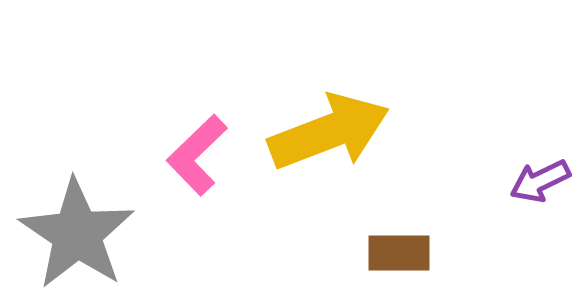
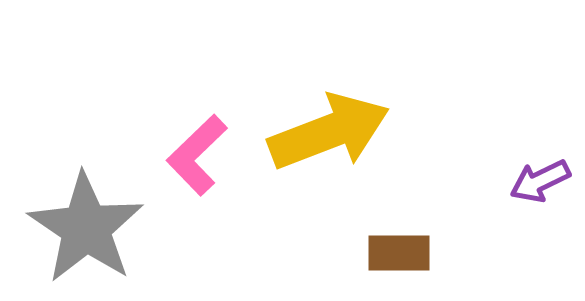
gray star: moved 9 px right, 6 px up
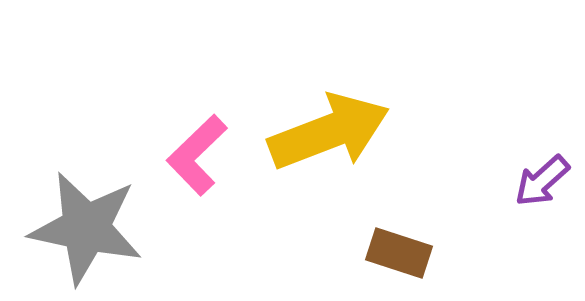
purple arrow: moved 2 px right; rotated 16 degrees counterclockwise
gray star: rotated 22 degrees counterclockwise
brown rectangle: rotated 18 degrees clockwise
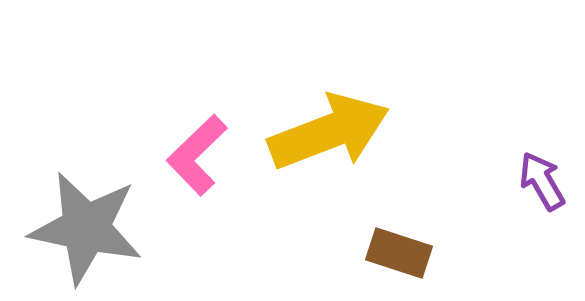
purple arrow: rotated 102 degrees clockwise
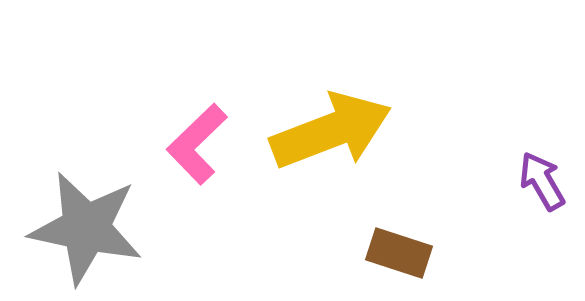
yellow arrow: moved 2 px right, 1 px up
pink L-shape: moved 11 px up
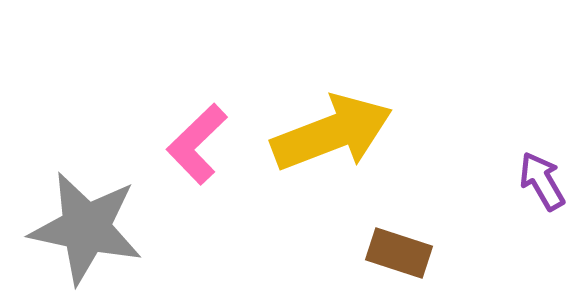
yellow arrow: moved 1 px right, 2 px down
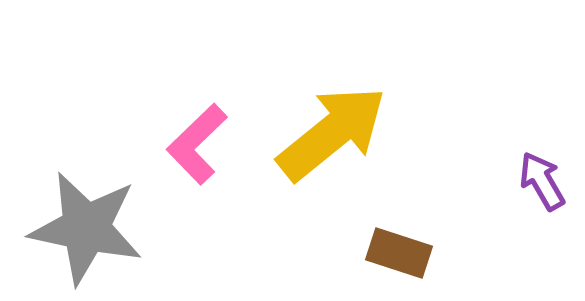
yellow arrow: rotated 18 degrees counterclockwise
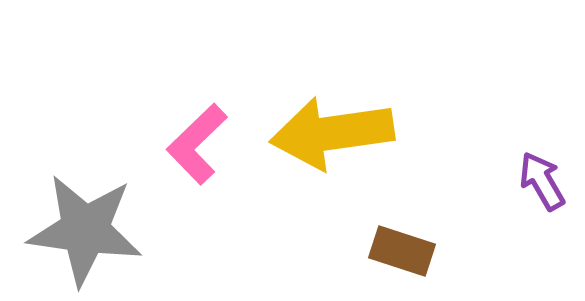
yellow arrow: rotated 149 degrees counterclockwise
gray star: moved 1 px left, 2 px down; rotated 4 degrees counterclockwise
brown rectangle: moved 3 px right, 2 px up
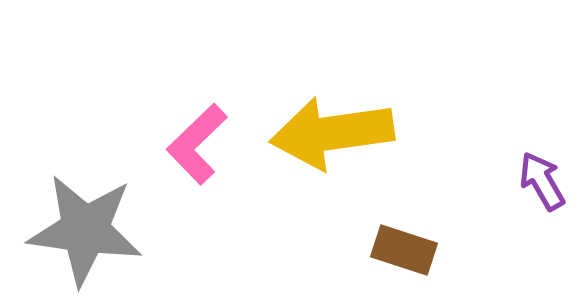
brown rectangle: moved 2 px right, 1 px up
